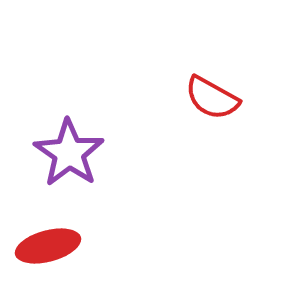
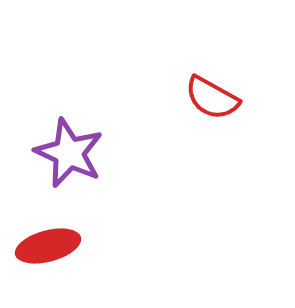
purple star: rotated 10 degrees counterclockwise
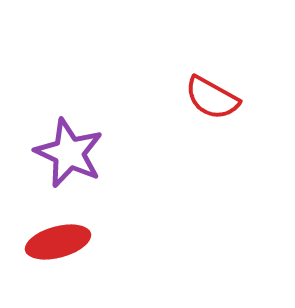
red ellipse: moved 10 px right, 4 px up
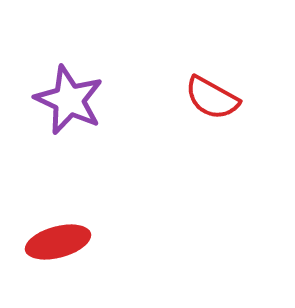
purple star: moved 53 px up
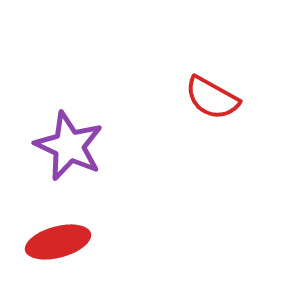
purple star: moved 46 px down
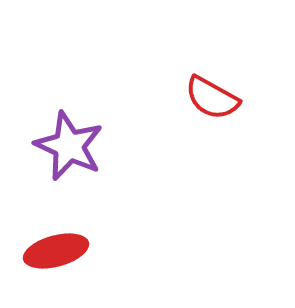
red ellipse: moved 2 px left, 9 px down
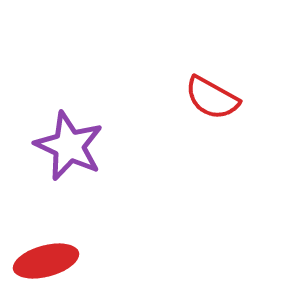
red ellipse: moved 10 px left, 10 px down
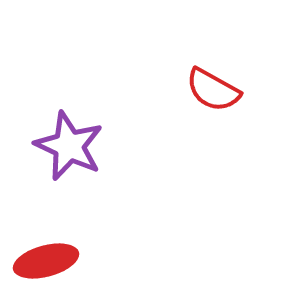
red semicircle: moved 1 px right, 8 px up
